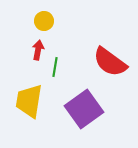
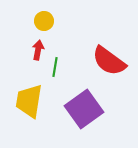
red semicircle: moved 1 px left, 1 px up
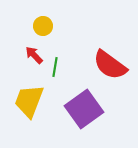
yellow circle: moved 1 px left, 5 px down
red arrow: moved 4 px left, 5 px down; rotated 54 degrees counterclockwise
red semicircle: moved 1 px right, 4 px down
yellow trapezoid: rotated 12 degrees clockwise
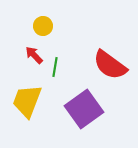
yellow trapezoid: moved 2 px left
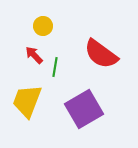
red semicircle: moved 9 px left, 11 px up
purple square: rotated 6 degrees clockwise
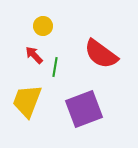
purple square: rotated 9 degrees clockwise
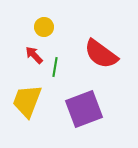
yellow circle: moved 1 px right, 1 px down
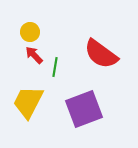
yellow circle: moved 14 px left, 5 px down
yellow trapezoid: moved 1 px right, 1 px down; rotated 6 degrees clockwise
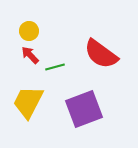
yellow circle: moved 1 px left, 1 px up
red arrow: moved 4 px left
green line: rotated 66 degrees clockwise
